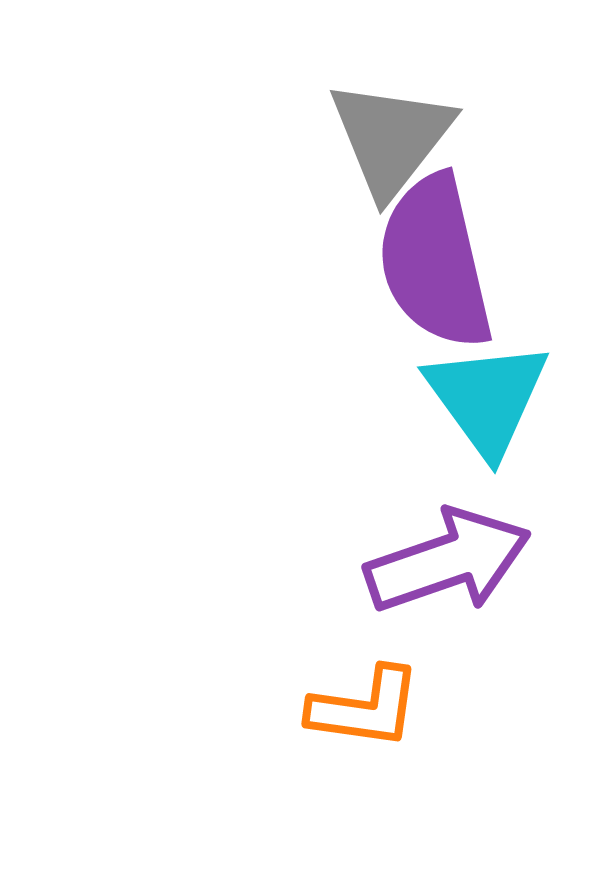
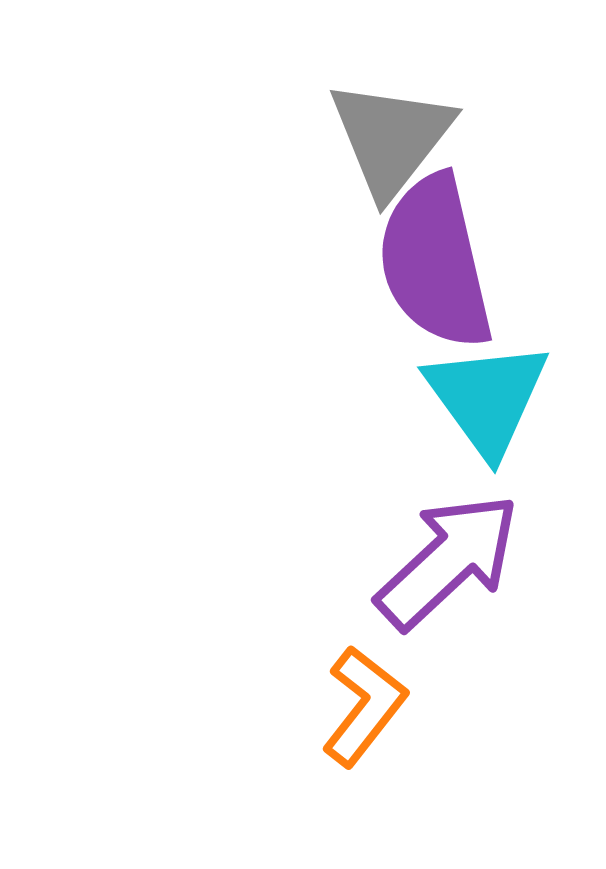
purple arrow: rotated 24 degrees counterclockwise
orange L-shape: moved 1 px left, 2 px up; rotated 60 degrees counterclockwise
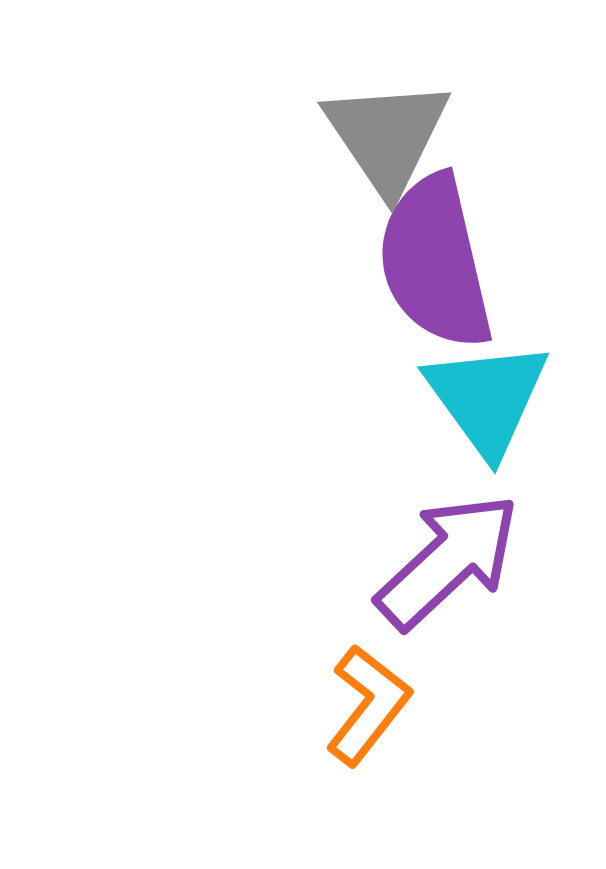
gray triangle: moved 4 px left, 2 px up; rotated 12 degrees counterclockwise
orange L-shape: moved 4 px right, 1 px up
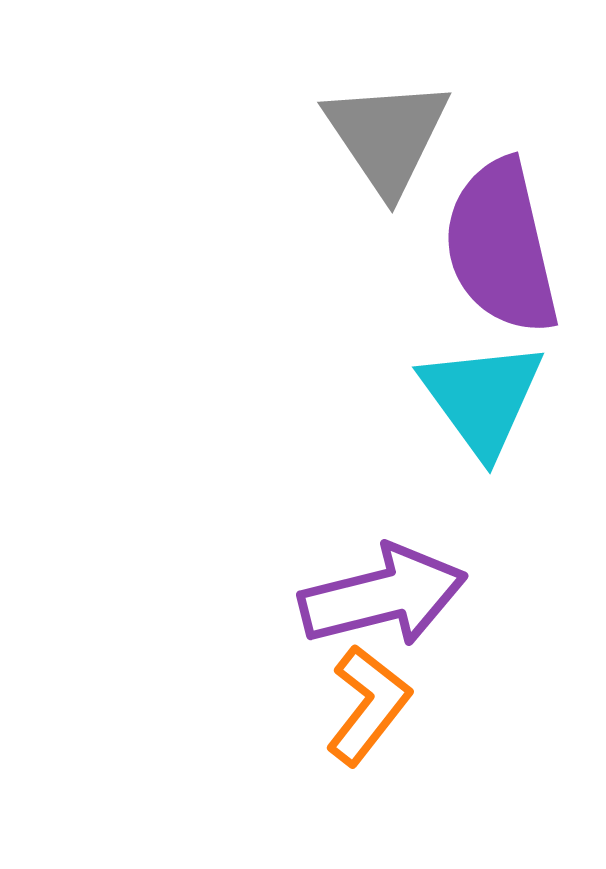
purple semicircle: moved 66 px right, 15 px up
cyan triangle: moved 5 px left
purple arrow: moved 65 px left, 35 px down; rotated 29 degrees clockwise
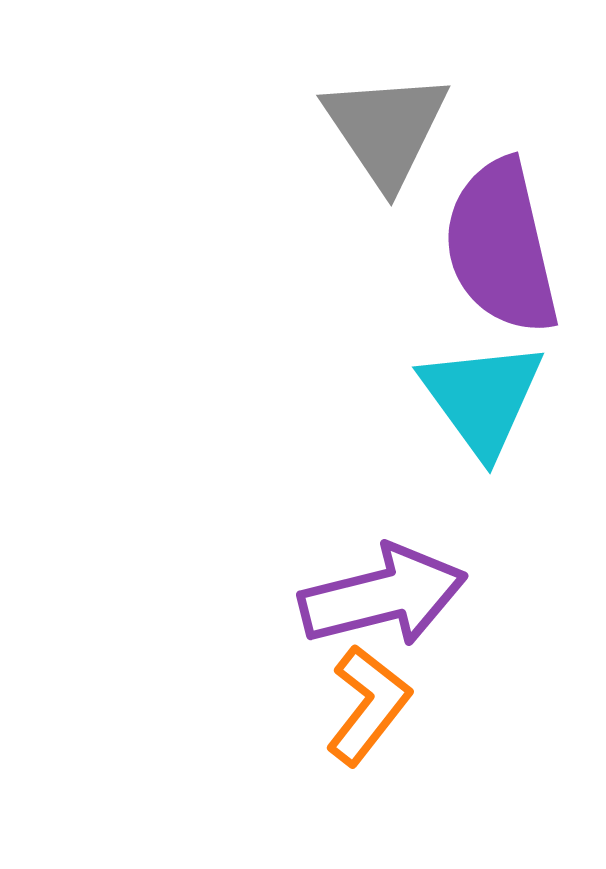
gray triangle: moved 1 px left, 7 px up
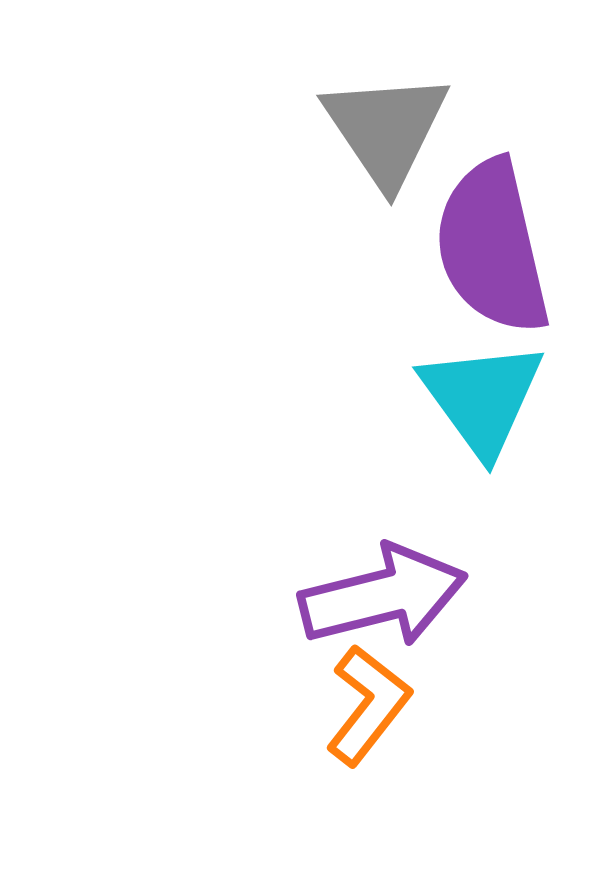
purple semicircle: moved 9 px left
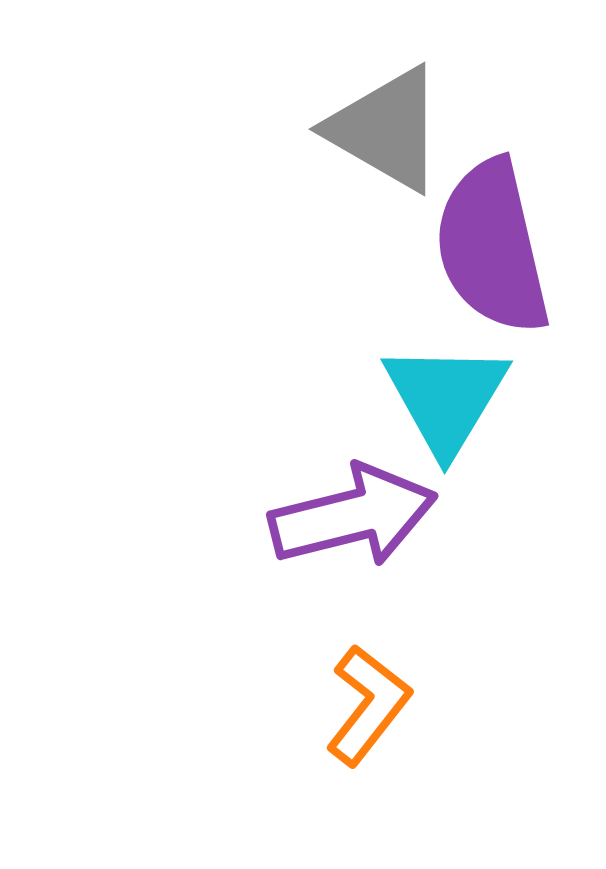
gray triangle: rotated 26 degrees counterclockwise
cyan triangle: moved 36 px left; rotated 7 degrees clockwise
purple arrow: moved 30 px left, 80 px up
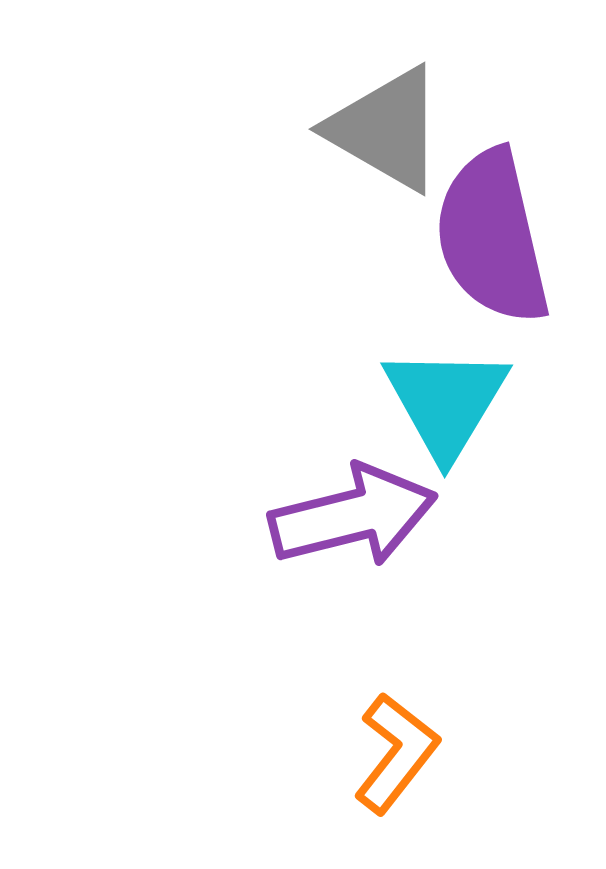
purple semicircle: moved 10 px up
cyan triangle: moved 4 px down
orange L-shape: moved 28 px right, 48 px down
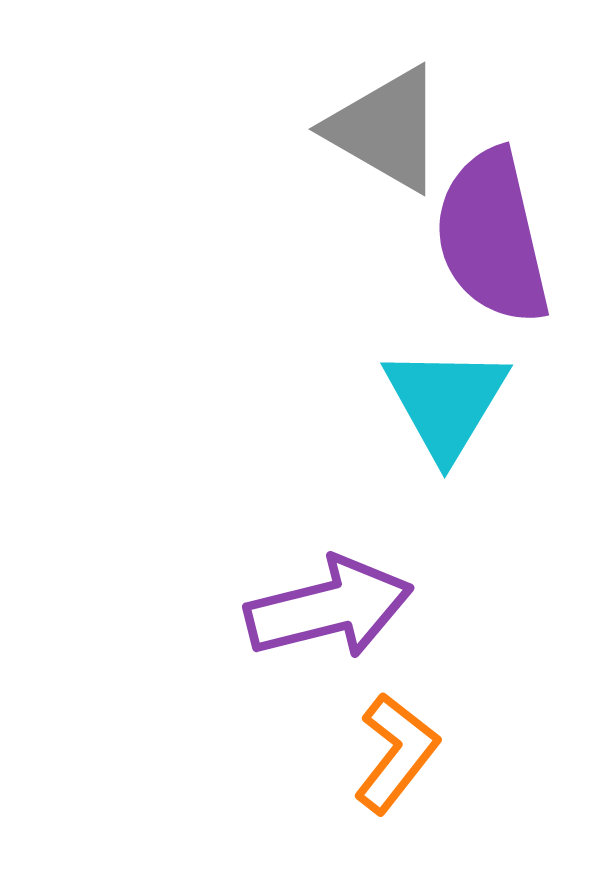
purple arrow: moved 24 px left, 92 px down
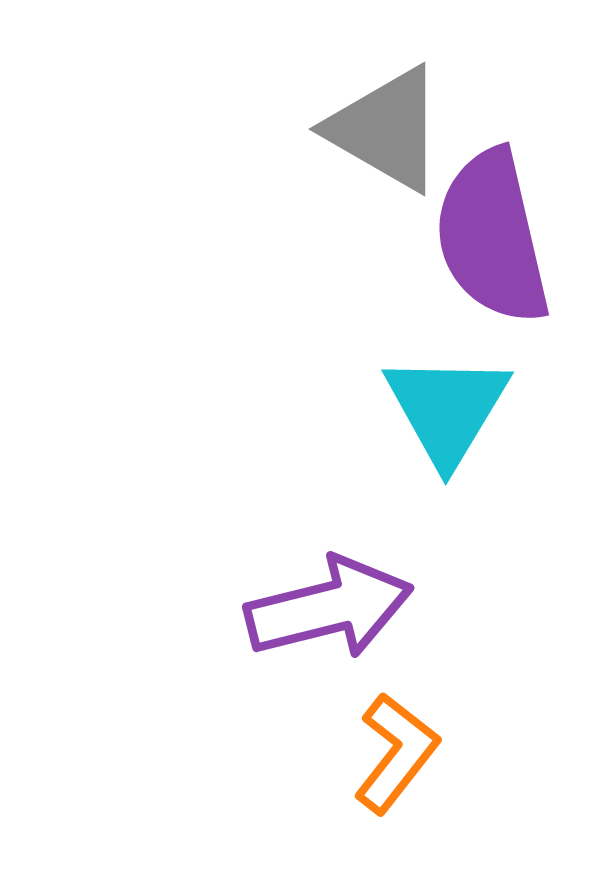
cyan triangle: moved 1 px right, 7 px down
